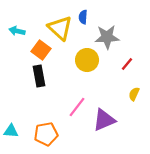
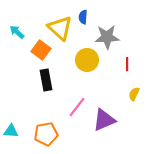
cyan arrow: moved 1 px down; rotated 28 degrees clockwise
red line: rotated 40 degrees counterclockwise
black rectangle: moved 7 px right, 4 px down
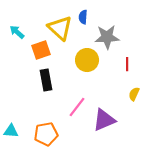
orange square: rotated 36 degrees clockwise
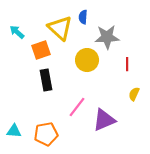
cyan triangle: moved 3 px right
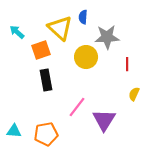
yellow circle: moved 1 px left, 3 px up
purple triangle: rotated 35 degrees counterclockwise
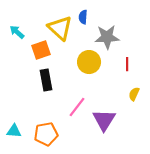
yellow circle: moved 3 px right, 5 px down
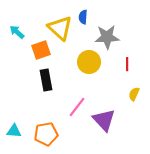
purple triangle: rotated 15 degrees counterclockwise
